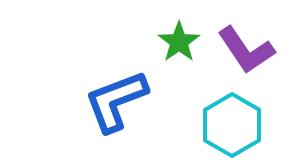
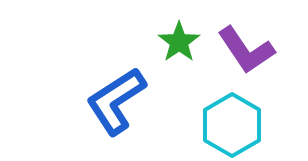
blue L-shape: rotated 12 degrees counterclockwise
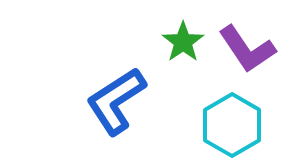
green star: moved 4 px right
purple L-shape: moved 1 px right, 1 px up
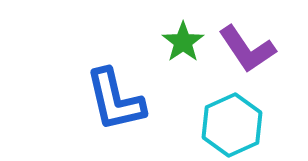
blue L-shape: moved 1 px left, 1 px up; rotated 70 degrees counterclockwise
cyan hexagon: rotated 6 degrees clockwise
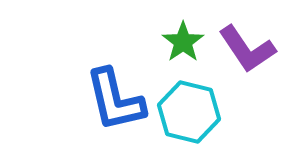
cyan hexagon: moved 43 px left, 13 px up; rotated 22 degrees counterclockwise
